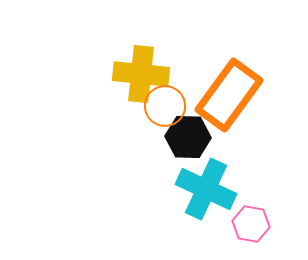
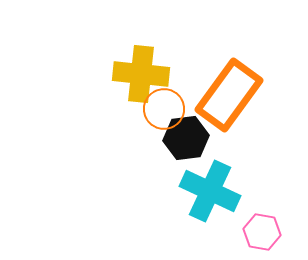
orange circle: moved 1 px left, 3 px down
black hexagon: moved 2 px left, 1 px down; rotated 9 degrees counterclockwise
cyan cross: moved 4 px right, 2 px down
pink hexagon: moved 11 px right, 8 px down
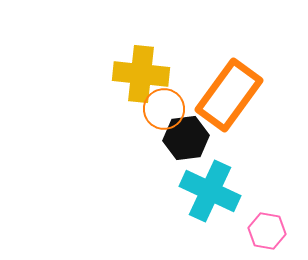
pink hexagon: moved 5 px right, 1 px up
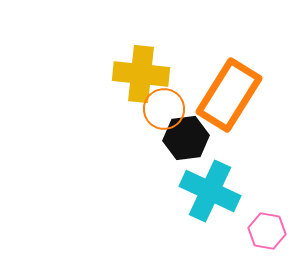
orange rectangle: rotated 4 degrees counterclockwise
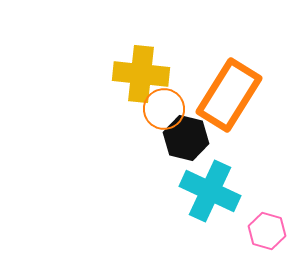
black hexagon: rotated 21 degrees clockwise
pink hexagon: rotated 6 degrees clockwise
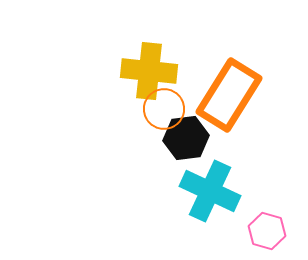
yellow cross: moved 8 px right, 3 px up
black hexagon: rotated 21 degrees counterclockwise
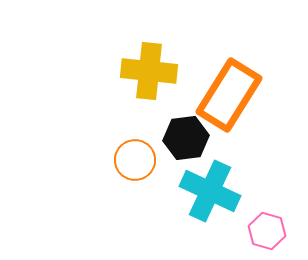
orange circle: moved 29 px left, 51 px down
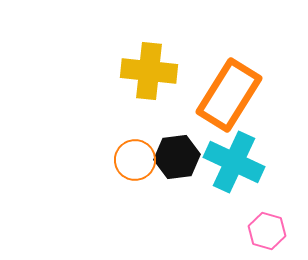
black hexagon: moved 9 px left, 19 px down
cyan cross: moved 24 px right, 29 px up
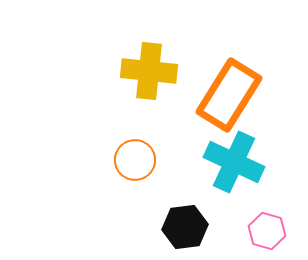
black hexagon: moved 8 px right, 70 px down
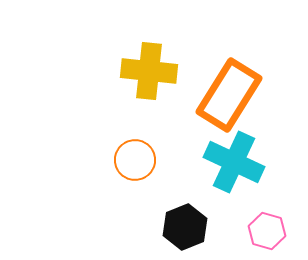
black hexagon: rotated 15 degrees counterclockwise
